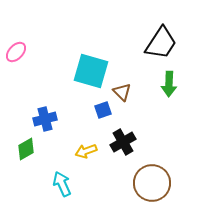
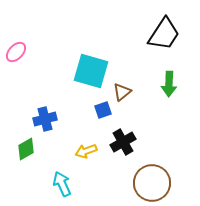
black trapezoid: moved 3 px right, 9 px up
brown triangle: rotated 36 degrees clockwise
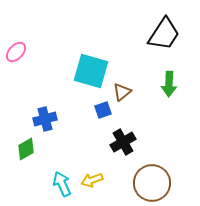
yellow arrow: moved 6 px right, 29 px down
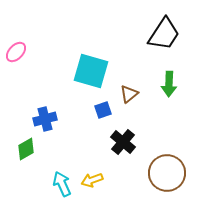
brown triangle: moved 7 px right, 2 px down
black cross: rotated 20 degrees counterclockwise
brown circle: moved 15 px right, 10 px up
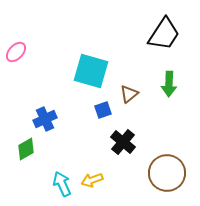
blue cross: rotated 10 degrees counterclockwise
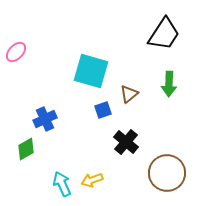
black cross: moved 3 px right
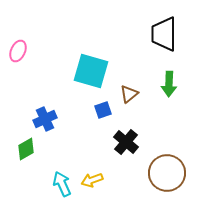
black trapezoid: rotated 147 degrees clockwise
pink ellipse: moved 2 px right, 1 px up; rotated 20 degrees counterclockwise
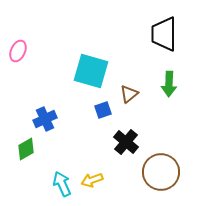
brown circle: moved 6 px left, 1 px up
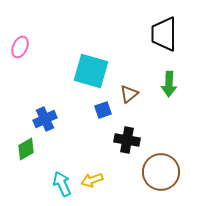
pink ellipse: moved 2 px right, 4 px up
black cross: moved 1 px right, 2 px up; rotated 30 degrees counterclockwise
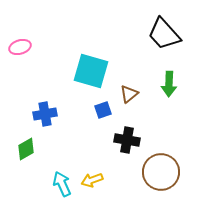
black trapezoid: rotated 42 degrees counterclockwise
pink ellipse: rotated 50 degrees clockwise
blue cross: moved 5 px up; rotated 15 degrees clockwise
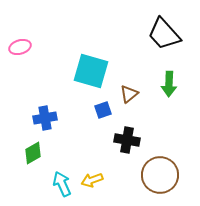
blue cross: moved 4 px down
green diamond: moved 7 px right, 4 px down
brown circle: moved 1 px left, 3 px down
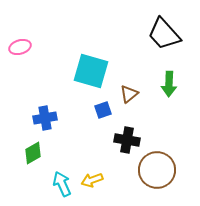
brown circle: moved 3 px left, 5 px up
